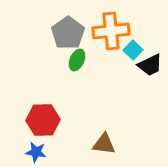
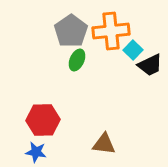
gray pentagon: moved 3 px right, 2 px up
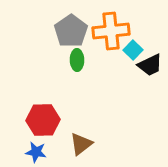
green ellipse: rotated 25 degrees counterclockwise
brown triangle: moved 23 px left; rotated 45 degrees counterclockwise
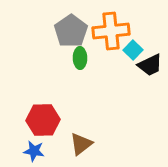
green ellipse: moved 3 px right, 2 px up
blue star: moved 2 px left, 1 px up
